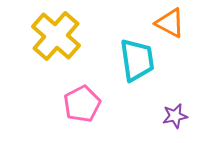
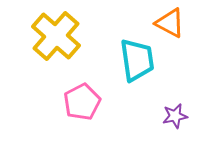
pink pentagon: moved 2 px up
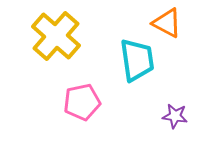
orange triangle: moved 3 px left
pink pentagon: rotated 15 degrees clockwise
purple star: rotated 20 degrees clockwise
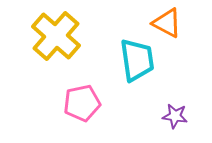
pink pentagon: moved 1 px down
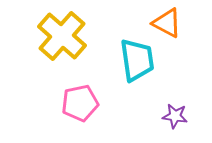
yellow cross: moved 6 px right
pink pentagon: moved 2 px left
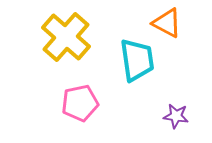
yellow cross: moved 4 px right, 1 px down
purple star: moved 1 px right
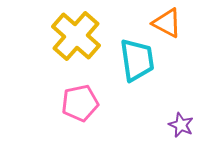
yellow cross: moved 10 px right, 1 px up
purple star: moved 5 px right, 9 px down; rotated 15 degrees clockwise
